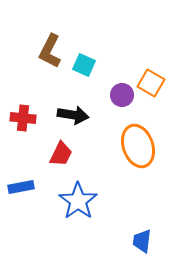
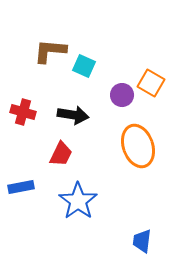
brown L-shape: rotated 68 degrees clockwise
cyan square: moved 1 px down
red cross: moved 6 px up; rotated 10 degrees clockwise
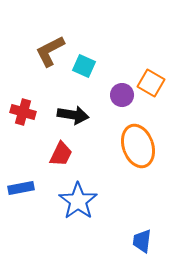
brown L-shape: rotated 32 degrees counterclockwise
blue rectangle: moved 1 px down
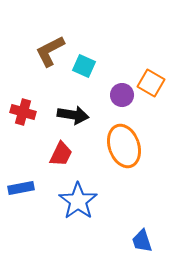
orange ellipse: moved 14 px left
blue trapezoid: rotated 25 degrees counterclockwise
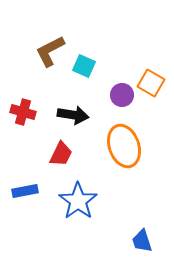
blue rectangle: moved 4 px right, 3 px down
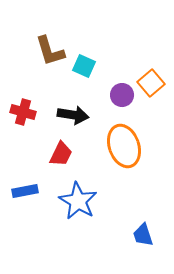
brown L-shape: rotated 80 degrees counterclockwise
orange square: rotated 20 degrees clockwise
blue star: rotated 6 degrees counterclockwise
blue trapezoid: moved 1 px right, 6 px up
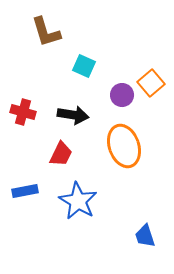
brown L-shape: moved 4 px left, 19 px up
blue trapezoid: moved 2 px right, 1 px down
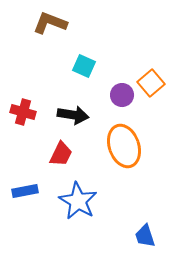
brown L-shape: moved 4 px right, 9 px up; rotated 128 degrees clockwise
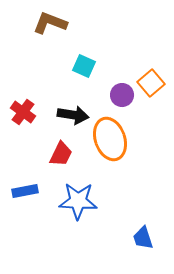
red cross: rotated 20 degrees clockwise
orange ellipse: moved 14 px left, 7 px up
blue star: rotated 27 degrees counterclockwise
blue trapezoid: moved 2 px left, 2 px down
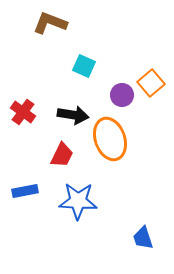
red trapezoid: moved 1 px right, 1 px down
